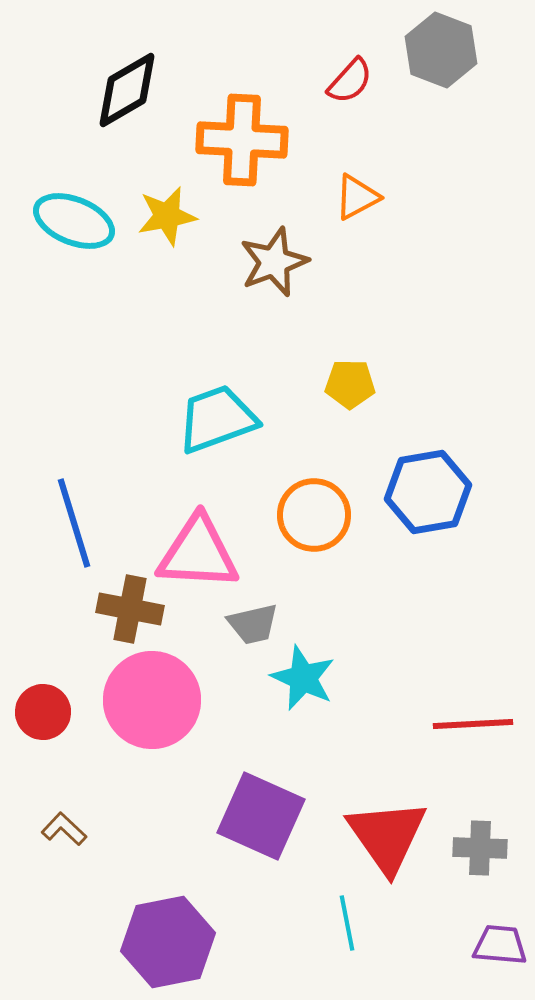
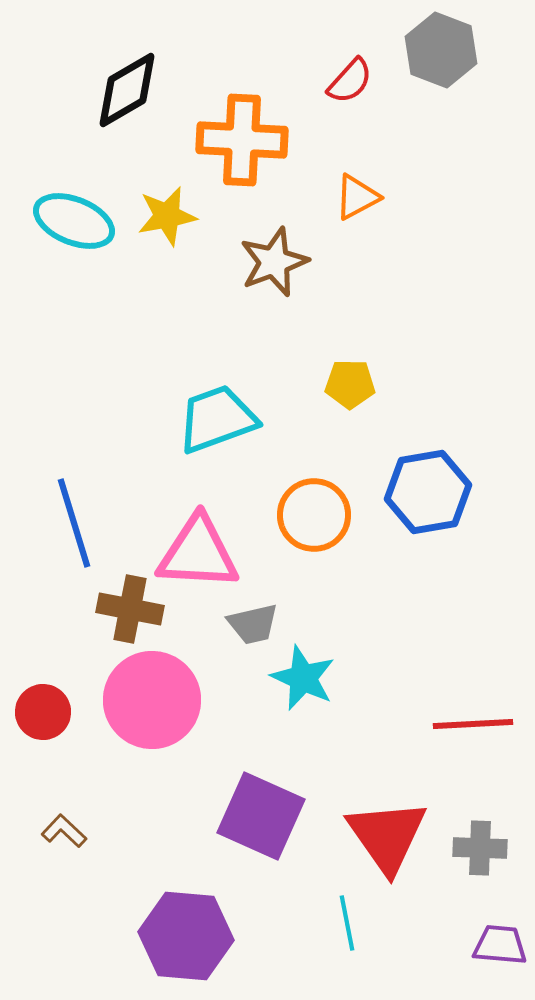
brown L-shape: moved 2 px down
purple hexagon: moved 18 px right, 6 px up; rotated 16 degrees clockwise
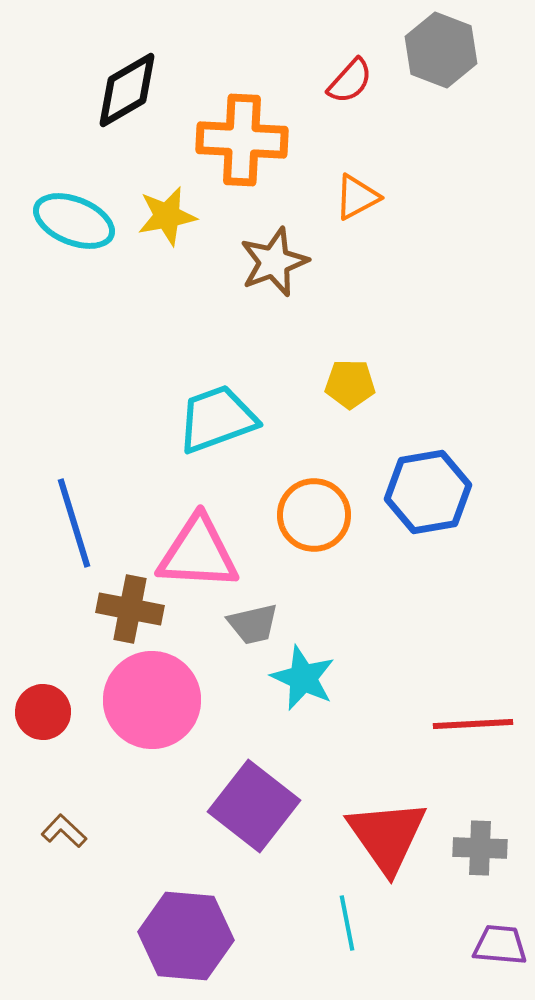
purple square: moved 7 px left, 10 px up; rotated 14 degrees clockwise
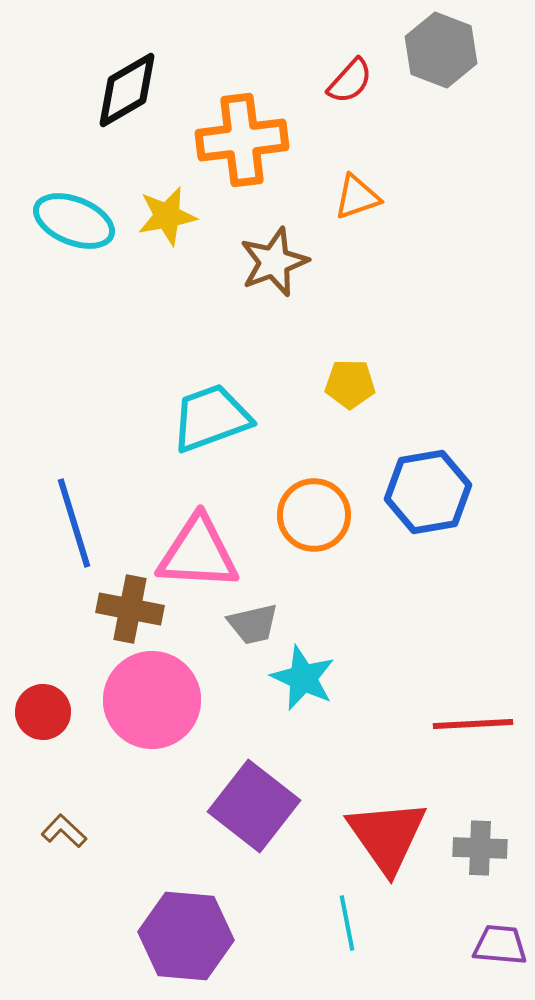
orange cross: rotated 10 degrees counterclockwise
orange triangle: rotated 9 degrees clockwise
cyan trapezoid: moved 6 px left, 1 px up
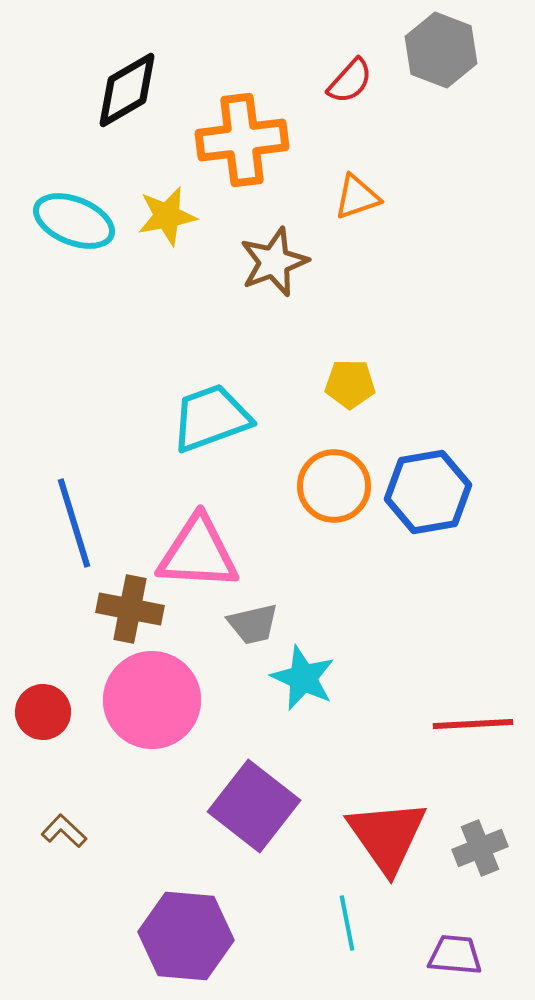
orange circle: moved 20 px right, 29 px up
gray cross: rotated 24 degrees counterclockwise
purple trapezoid: moved 45 px left, 10 px down
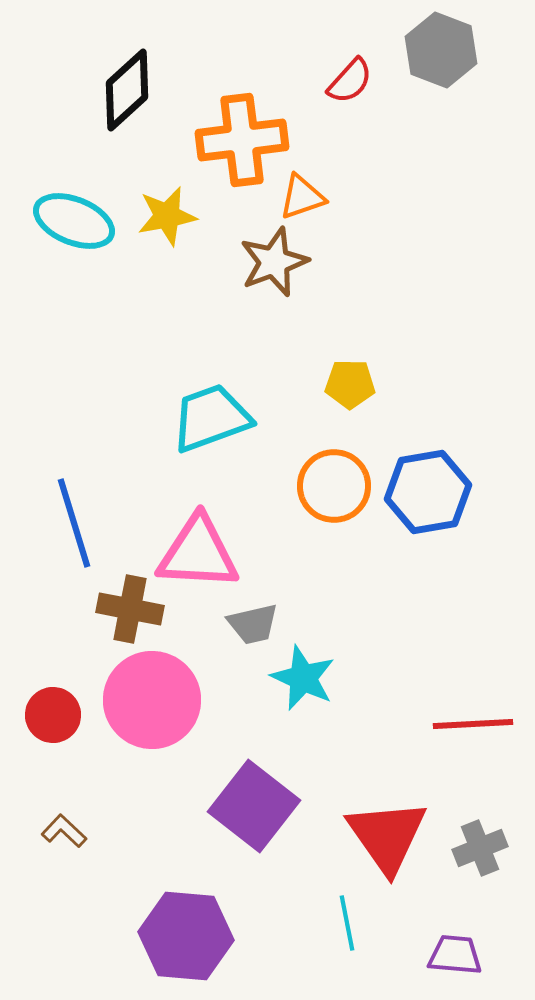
black diamond: rotated 12 degrees counterclockwise
orange triangle: moved 55 px left
red circle: moved 10 px right, 3 px down
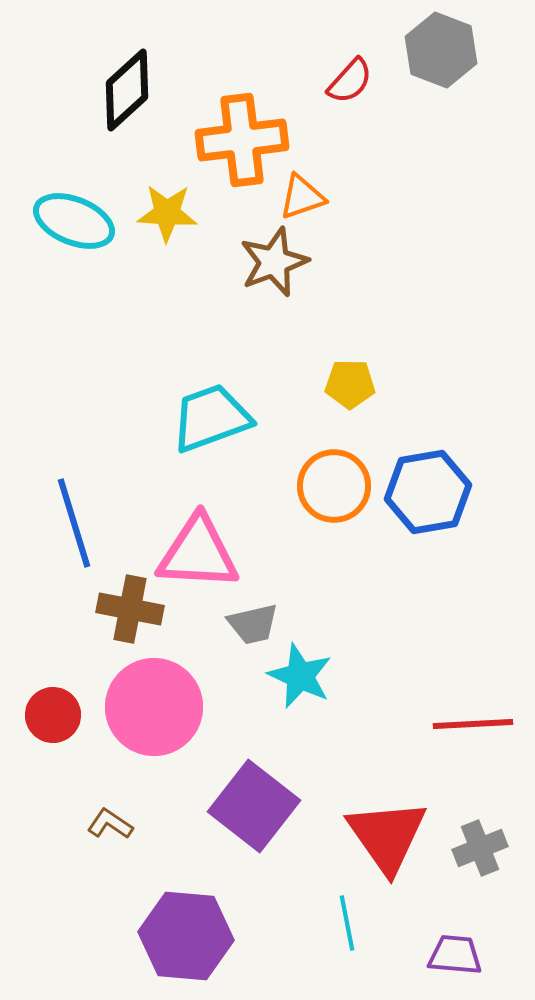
yellow star: moved 3 px up; rotated 14 degrees clockwise
cyan star: moved 3 px left, 2 px up
pink circle: moved 2 px right, 7 px down
brown L-shape: moved 46 px right, 7 px up; rotated 9 degrees counterclockwise
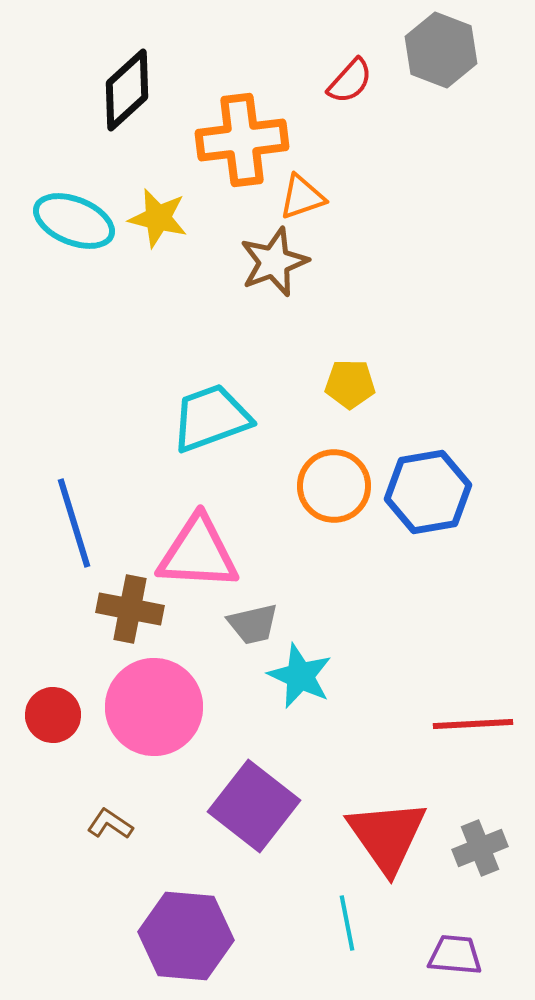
yellow star: moved 9 px left, 5 px down; rotated 10 degrees clockwise
